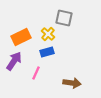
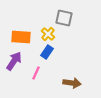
orange rectangle: rotated 30 degrees clockwise
blue rectangle: rotated 40 degrees counterclockwise
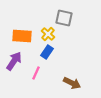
orange rectangle: moved 1 px right, 1 px up
brown arrow: rotated 18 degrees clockwise
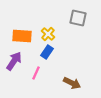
gray square: moved 14 px right
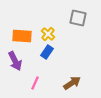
purple arrow: moved 1 px right; rotated 120 degrees clockwise
pink line: moved 1 px left, 10 px down
brown arrow: rotated 60 degrees counterclockwise
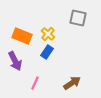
orange rectangle: rotated 18 degrees clockwise
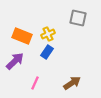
yellow cross: rotated 24 degrees clockwise
purple arrow: rotated 108 degrees counterclockwise
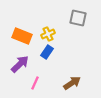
purple arrow: moved 5 px right, 3 px down
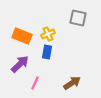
blue rectangle: rotated 24 degrees counterclockwise
